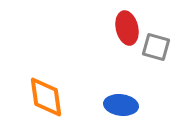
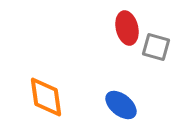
blue ellipse: rotated 32 degrees clockwise
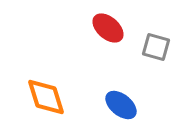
red ellipse: moved 19 px left; rotated 36 degrees counterclockwise
orange diamond: rotated 9 degrees counterclockwise
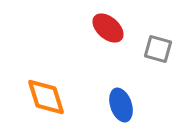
gray square: moved 2 px right, 2 px down
blue ellipse: rotated 32 degrees clockwise
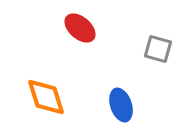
red ellipse: moved 28 px left
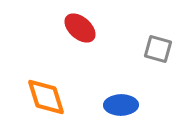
blue ellipse: rotated 72 degrees counterclockwise
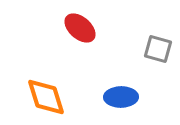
blue ellipse: moved 8 px up
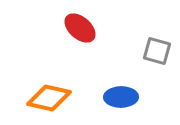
gray square: moved 1 px left, 2 px down
orange diamond: moved 3 px right, 1 px down; rotated 60 degrees counterclockwise
